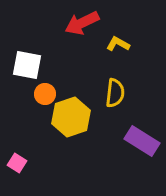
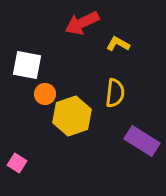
yellow hexagon: moved 1 px right, 1 px up
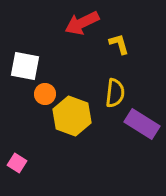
yellow L-shape: moved 1 px right; rotated 45 degrees clockwise
white square: moved 2 px left, 1 px down
yellow hexagon: rotated 21 degrees counterclockwise
purple rectangle: moved 17 px up
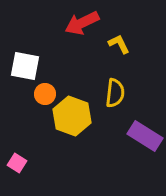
yellow L-shape: rotated 10 degrees counterclockwise
purple rectangle: moved 3 px right, 12 px down
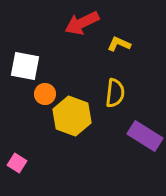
yellow L-shape: rotated 40 degrees counterclockwise
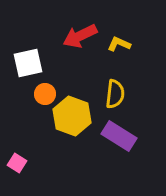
red arrow: moved 2 px left, 13 px down
white square: moved 3 px right, 3 px up; rotated 24 degrees counterclockwise
yellow semicircle: moved 1 px down
purple rectangle: moved 26 px left
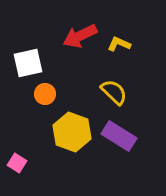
yellow semicircle: moved 1 px left, 2 px up; rotated 52 degrees counterclockwise
yellow hexagon: moved 16 px down
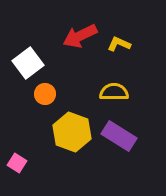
white square: rotated 24 degrees counterclockwise
yellow semicircle: rotated 44 degrees counterclockwise
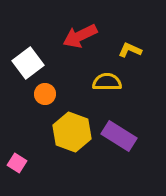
yellow L-shape: moved 11 px right, 6 px down
yellow semicircle: moved 7 px left, 10 px up
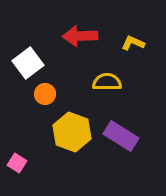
red arrow: rotated 24 degrees clockwise
yellow L-shape: moved 3 px right, 7 px up
purple rectangle: moved 2 px right
